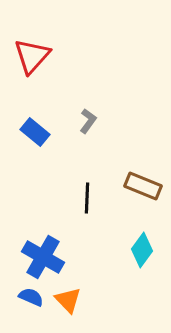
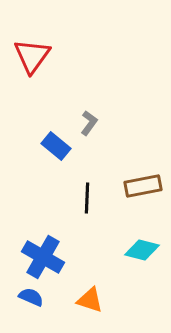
red triangle: rotated 6 degrees counterclockwise
gray L-shape: moved 1 px right, 2 px down
blue rectangle: moved 21 px right, 14 px down
brown rectangle: rotated 33 degrees counterclockwise
cyan diamond: rotated 68 degrees clockwise
orange triangle: moved 22 px right; rotated 28 degrees counterclockwise
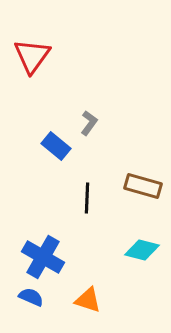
brown rectangle: rotated 27 degrees clockwise
orange triangle: moved 2 px left
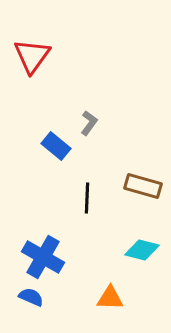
orange triangle: moved 22 px right, 2 px up; rotated 16 degrees counterclockwise
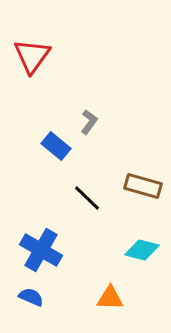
gray L-shape: moved 1 px up
black line: rotated 48 degrees counterclockwise
blue cross: moved 2 px left, 7 px up
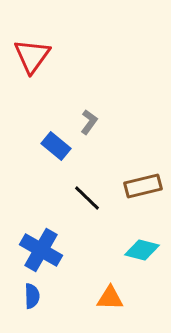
brown rectangle: rotated 30 degrees counterclockwise
blue semicircle: moved 1 px right, 1 px up; rotated 65 degrees clockwise
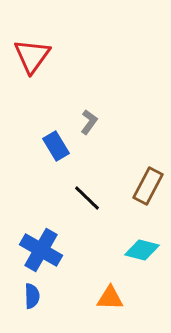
blue rectangle: rotated 20 degrees clockwise
brown rectangle: moved 5 px right; rotated 48 degrees counterclockwise
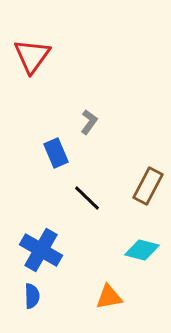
blue rectangle: moved 7 px down; rotated 8 degrees clockwise
orange triangle: moved 1 px left, 1 px up; rotated 12 degrees counterclockwise
